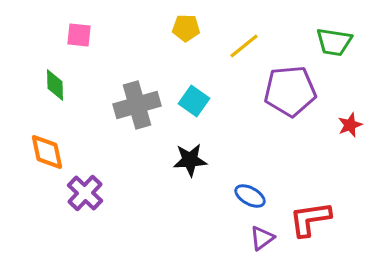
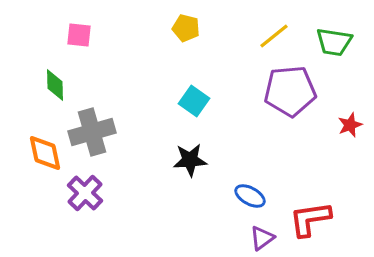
yellow pentagon: rotated 12 degrees clockwise
yellow line: moved 30 px right, 10 px up
gray cross: moved 45 px left, 27 px down
orange diamond: moved 2 px left, 1 px down
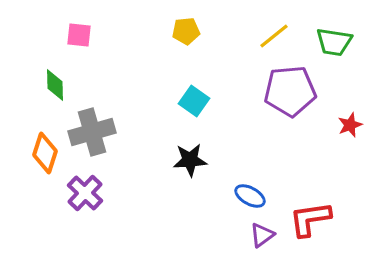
yellow pentagon: moved 3 px down; rotated 20 degrees counterclockwise
orange diamond: rotated 30 degrees clockwise
purple triangle: moved 3 px up
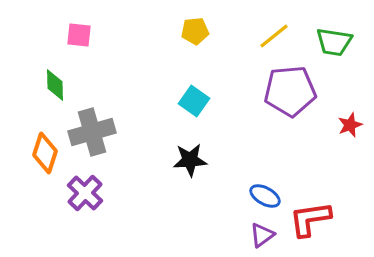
yellow pentagon: moved 9 px right
blue ellipse: moved 15 px right
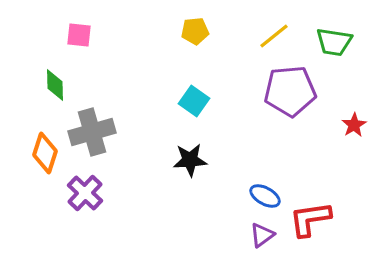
red star: moved 4 px right; rotated 10 degrees counterclockwise
